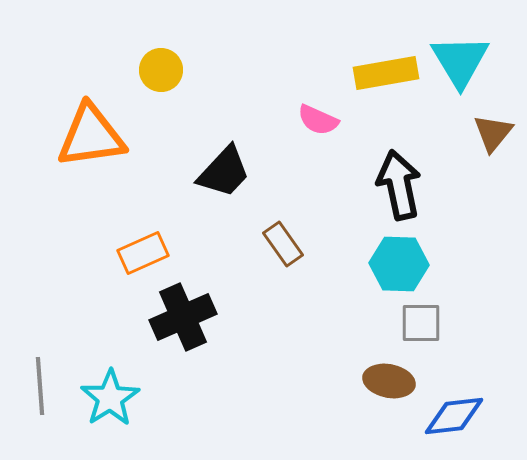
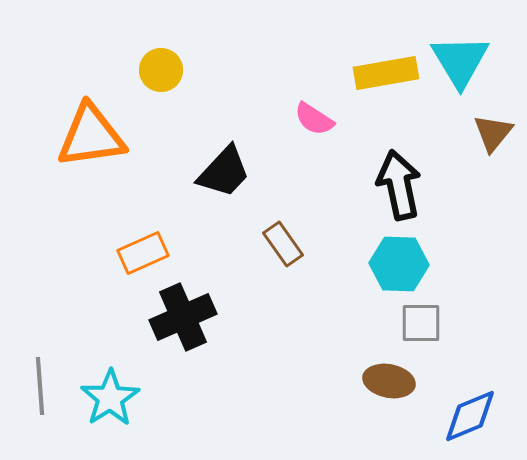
pink semicircle: moved 4 px left, 1 px up; rotated 9 degrees clockwise
blue diamond: moved 16 px right; rotated 16 degrees counterclockwise
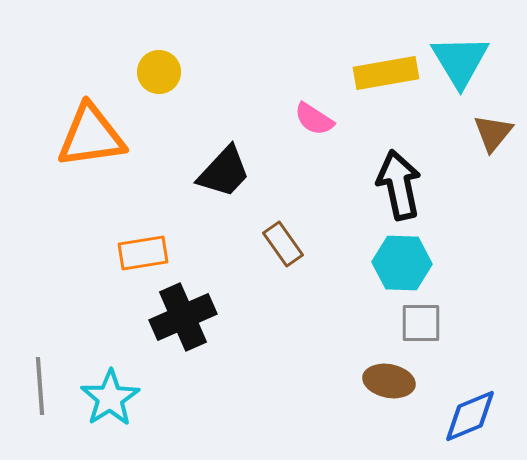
yellow circle: moved 2 px left, 2 px down
orange rectangle: rotated 15 degrees clockwise
cyan hexagon: moved 3 px right, 1 px up
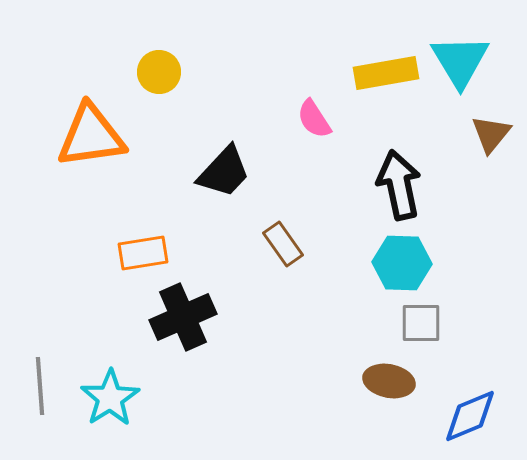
pink semicircle: rotated 24 degrees clockwise
brown triangle: moved 2 px left, 1 px down
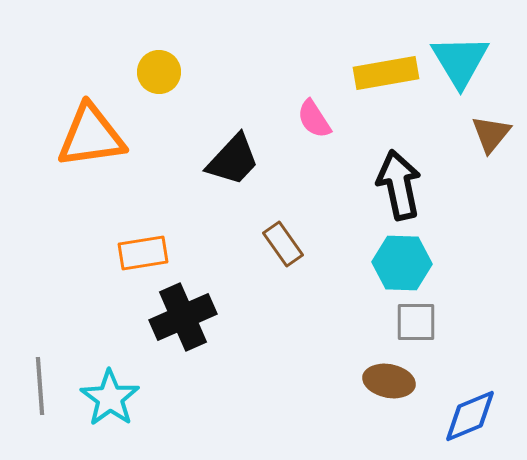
black trapezoid: moved 9 px right, 12 px up
gray square: moved 5 px left, 1 px up
cyan star: rotated 4 degrees counterclockwise
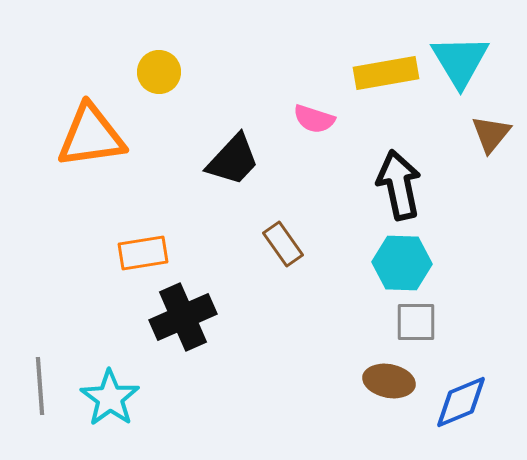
pink semicircle: rotated 39 degrees counterclockwise
blue diamond: moved 9 px left, 14 px up
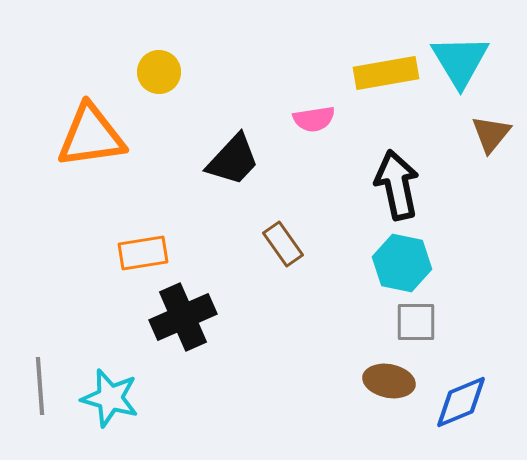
pink semicircle: rotated 27 degrees counterclockwise
black arrow: moved 2 px left
cyan hexagon: rotated 10 degrees clockwise
cyan star: rotated 20 degrees counterclockwise
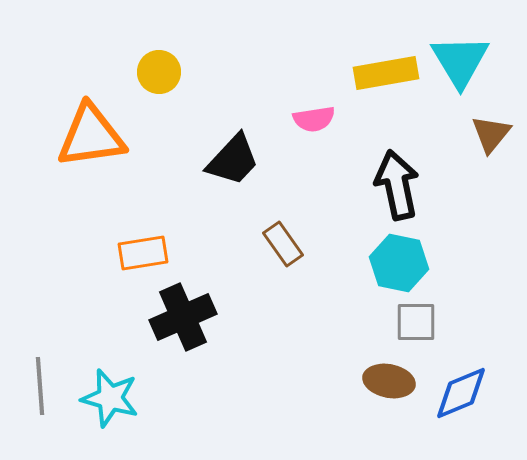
cyan hexagon: moved 3 px left
blue diamond: moved 9 px up
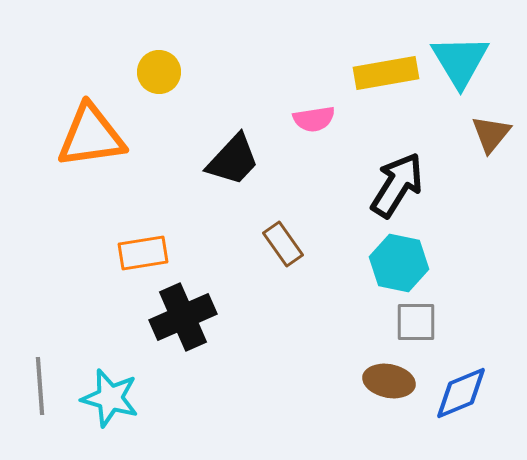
black arrow: rotated 44 degrees clockwise
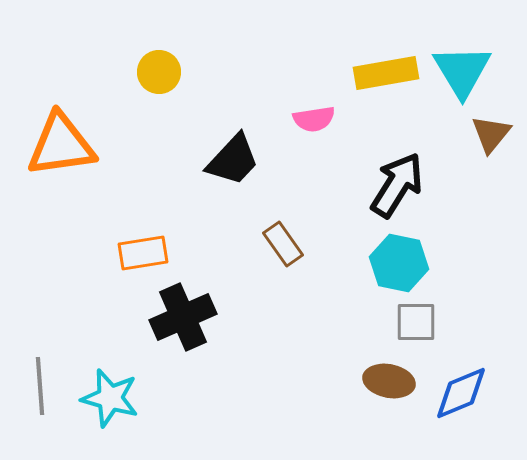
cyan triangle: moved 2 px right, 10 px down
orange triangle: moved 30 px left, 9 px down
